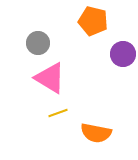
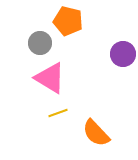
orange pentagon: moved 25 px left
gray circle: moved 2 px right
orange semicircle: rotated 36 degrees clockwise
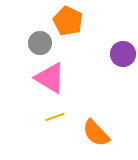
orange pentagon: rotated 12 degrees clockwise
yellow line: moved 3 px left, 4 px down
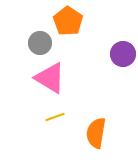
orange pentagon: rotated 8 degrees clockwise
orange semicircle: rotated 52 degrees clockwise
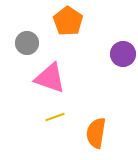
gray circle: moved 13 px left
pink triangle: rotated 12 degrees counterclockwise
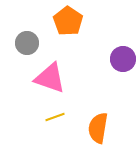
purple circle: moved 5 px down
orange semicircle: moved 2 px right, 5 px up
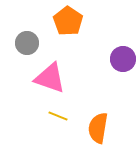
yellow line: moved 3 px right, 1 px up; rotated 42 degrees clockwise
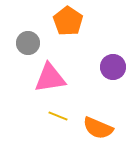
gray circle: moved 1 px right
purple circle: moved 10 px left, 8 px down
pink triangle: rotated 28 degrees counterclockwise
orange semicircle: rotated 76 degrees counterclockwise
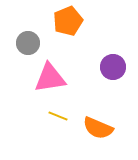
orange pentagon: rotated 16 degrees clockwise
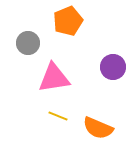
pink triangle: moved 4 px right
